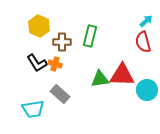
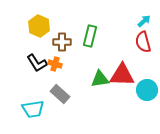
cyan arrow: moved 2 px left
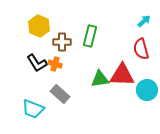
red semicircle: moved 2 px left, 7 px down
cyan trapezoid: rotated 30 degrees clockwise
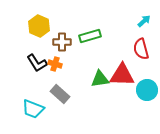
green rectangle: rotated 60 degrees clockwise
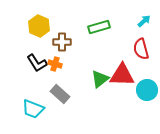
green rectangle: moved 9 px right, 9 px up
green triangle: rotated 30 degrees counterclockwise
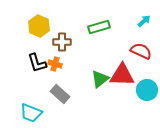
red semicircle: moved 2 px down; rotated 130 degrees clockwise
black L-shape: rotated 15 degrees clockwise
cyan trapezoid: moved 2 px left, 4 px down
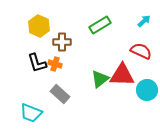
green rectangle: moved 1 px right, 2 px up; rotated 15 degrees counterclockwise
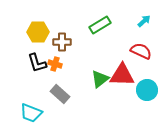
yellow hexagon: moved 1 px left, 6 px down; rotated 25 degrees counterclockwise
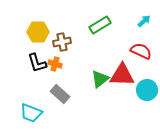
brown cross: rotated 12 degrees counterclockwise
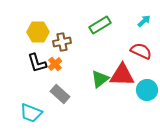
orange cross: rotated 32 degrees clockwise
